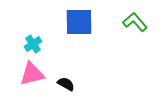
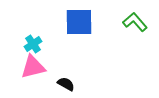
pink triangle: moved 1 px right, 7 px up
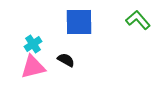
green L-shape: moved 3 px right, 2 px up
black semicircle: moved 24 px up
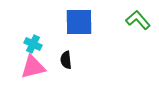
cyan cross: rotated 30 degrees counterclockwise
black semicircle: rotated 126 degrees counterclockwise
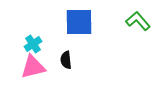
green L-shape: moved 1 px down
cyan cross: rotated 30 degrees clockwise
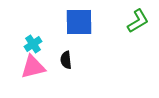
green L-shape: rotated 100 degrees clockwise
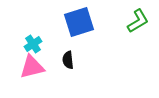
blue square: rotated 16 degrees counterclockwise
black semicircle: moved 2 px right
pink triangle: moved 1 px left
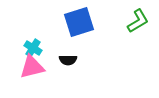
cyan cross: moved 4 px down; rotated 24 degrees counterclockwise
black semicircle: rotated 84 degrees counterclockwise
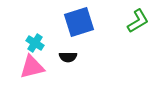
cyan cross: moved 2 px right, 5 px up
black semicircle: moved 3 px up
